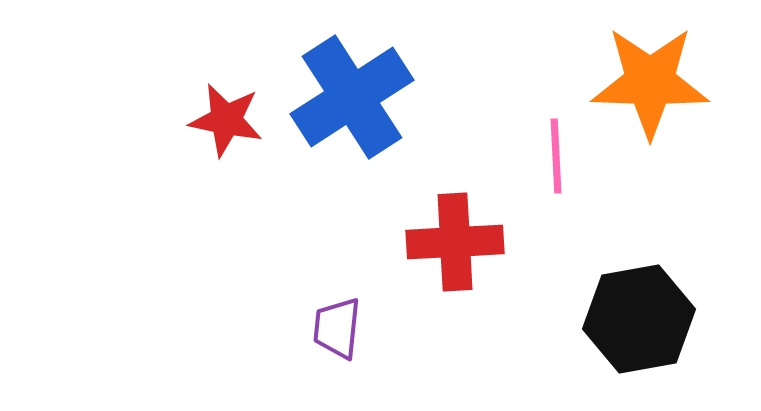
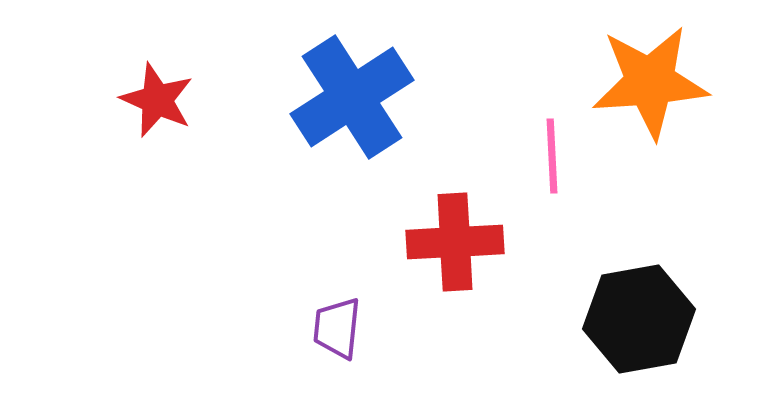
orange star: rotated 6 degrees counterclockwise
red star: moved 69 px left, 20 px up; rotated 12 degrees clockwise
pink line: moved 4 px left
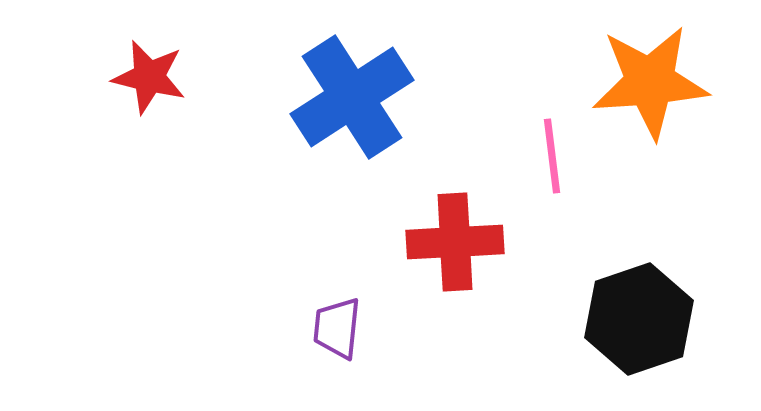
red star: moved 8 px left, 23 px up; rotated 10 degrees counterclockwise
pink line: rotated 4 degrees counterclockwise
black hexagon: rotated 9 degrees counterclockwise
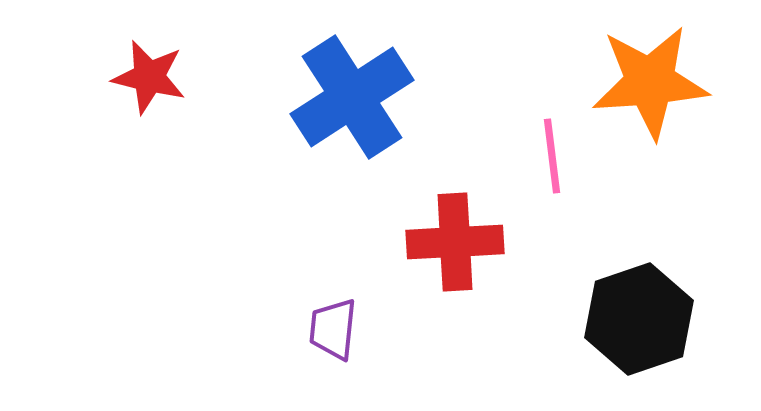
purple trapezoid: moved 4 px left, 1 px down
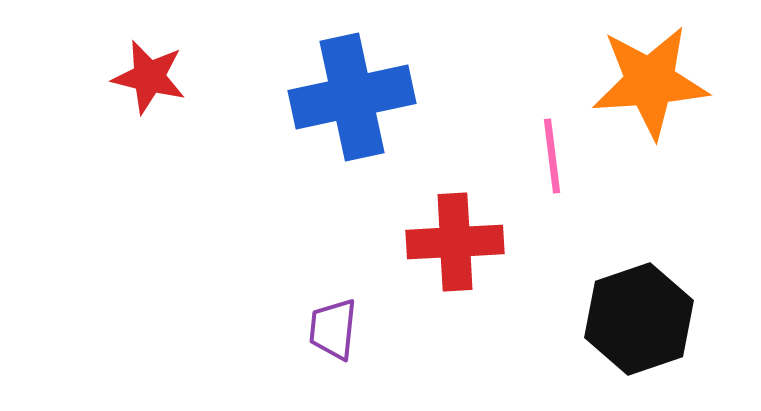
blue cross: rotated 21 degrees clockwise
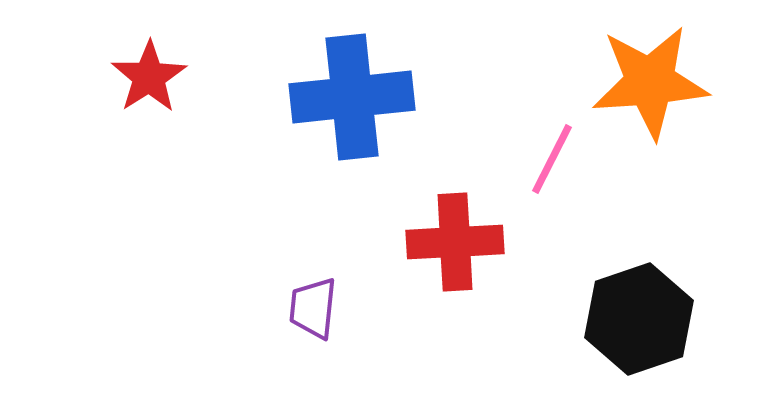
red star: rotated 26 degrees clockwise
blue cross: rotated 6 degrees clockwise
pink line: moved 3 px down; rotated 34 degrees clockwise
purple trapezoid: moved 20 px left, 21 px up
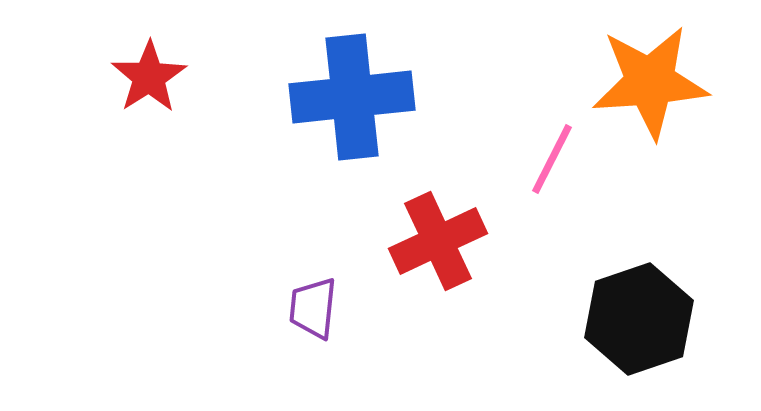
red cross: moved 17 px left, 1 px up; rotated 22 degrees counterclockwise
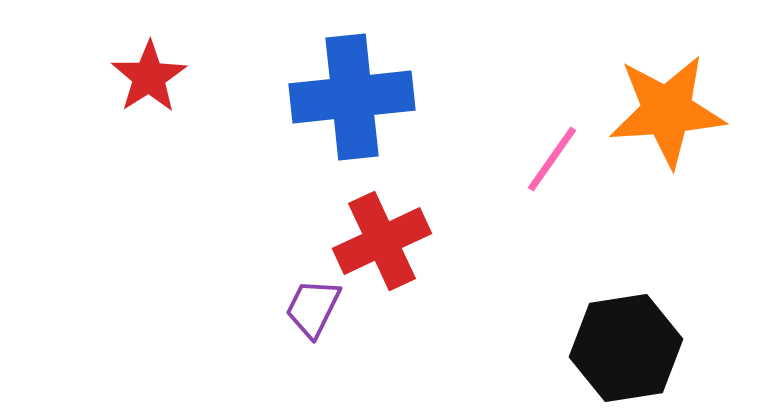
orange star: moved 17 px right, 29 px down
pink line: rotated 8 degrees clockwise
red cross: moved 56 px left
purple trapezoid: rotated 20 degrees clockwise
black hexagon: moved 13 px left, 29 px down; rotated 10 degrees clockwise
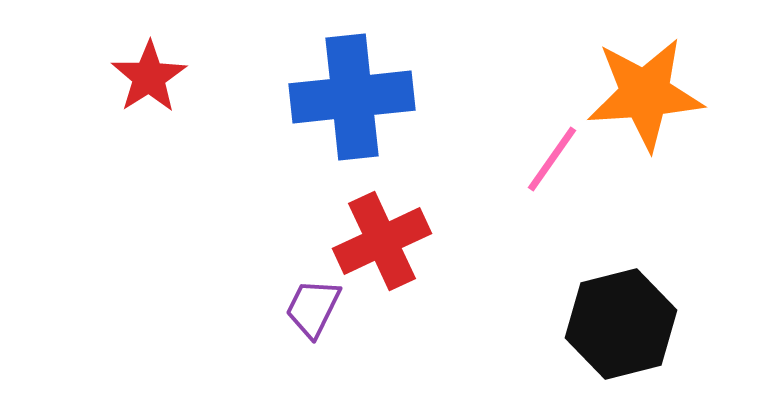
orange star: moved 22 px left, 17 px up
black hexagon: moved 5 px left, 24 px up; rotated 5 degrees counterclockwise
